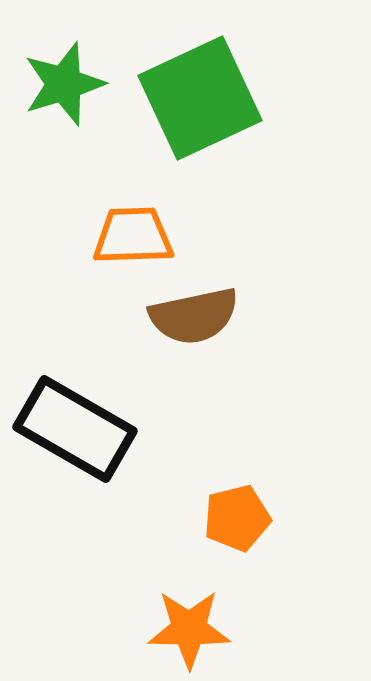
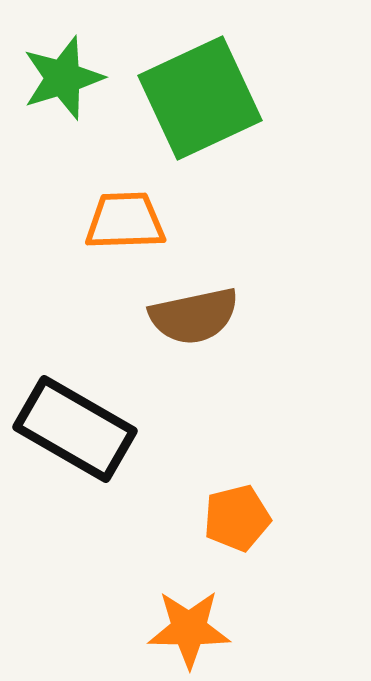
green star: moved 1 px left, 6 px up
orange trapezoid: moved 8 px left, 15 px up
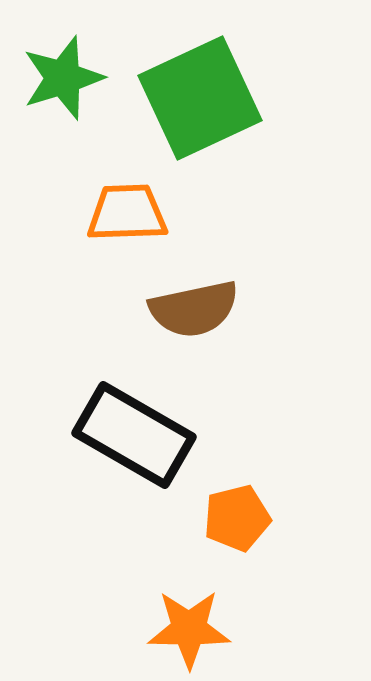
orange trapezoid: moved 2 px right, 8 px up
brown semicircle: moved 7 px up
black rectangle: moved 59 px right, 6 px down
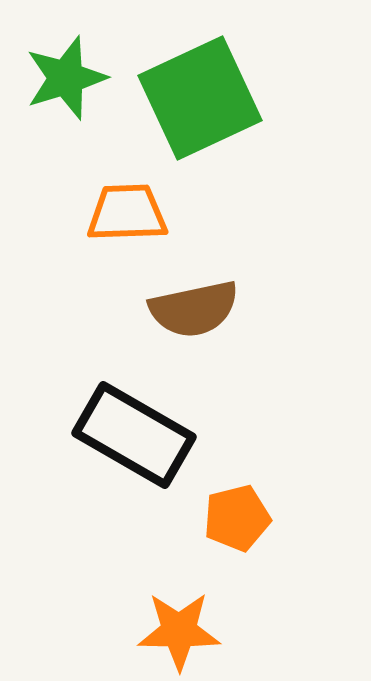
green star: moved 3 px right
orange star: moved 10 px left, 2 px down
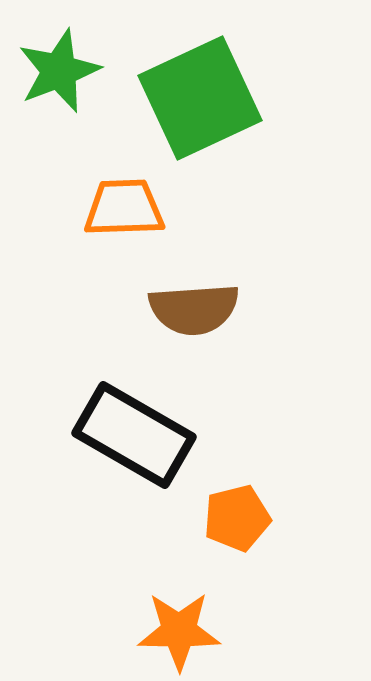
green star: moved 7 px left, 7 px up; rotated 4 degrees counterclockwise
orange trapezoid: moved 3 px left, 5 px up
brown semicircle: rotated 8 degrees clockwise
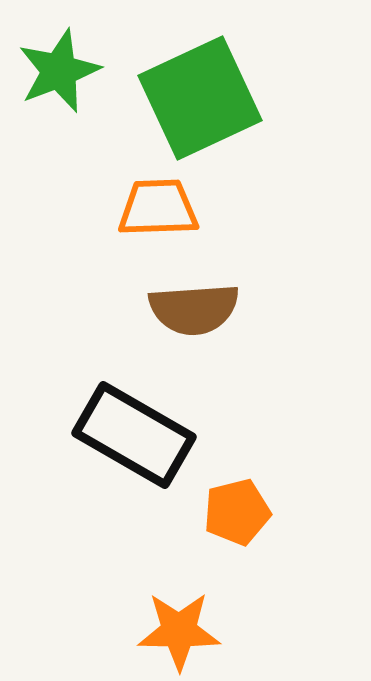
orange trapezoid: moved 34 px right
orange pentagon: moved 6 px up
